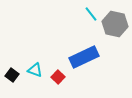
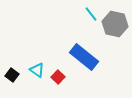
blue rectangle: rotated 64 degrees clockwise
cyan triangle: moved 2 px right; rotated 14 degrees clockwise
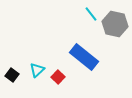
cyan triangle: rotated 42 degrees clockwise
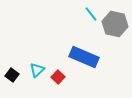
blue rectangle: rotated 16 degrees counterclockwise
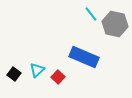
black square: moved 2 px right, 1 px up
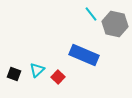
blue rectangle: moved 2 px up
black square: rotated 16 degrees counterclockwise
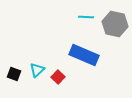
cyan line: moved 5 px left, 3 px down; rotated 49 degrees counterclockwise
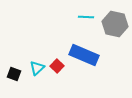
cyan triangle: moved 2 px up
red square: moved 1 px left, 11 px up
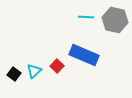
gray hexagon: moved 4 px up
cyan triangle: moved 3 px left, 3 px down
black square: rotated 16 degrees clockwise
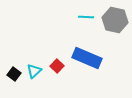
blue rectangle: moved 3 px right, 3 px down
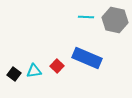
cyan triangle: rotated 35 degrees clockwise
